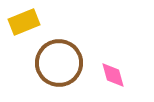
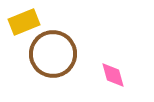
brown circle: moved 6 px left, 9 px up
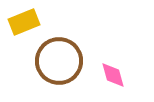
brown circle: moved 6 px right, 7 px down
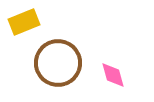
brown circle: moved 1 px left, 2 px down
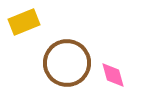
brown circle: moved 9 px right
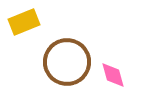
brown circle: moved 1 px up
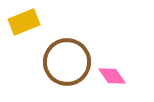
pink diamond: moved 1 px left, 1 px down; rotated 20 degrees counterclockwise
